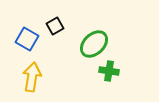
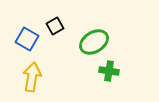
green ellipse: moved 2 px up; rotated 12 degrees clockwise
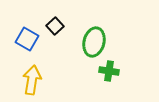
black square: rotated 12 degrees counterclockwise
green ellipse: rotated 44 degrees counterclockwise
yellow arrow: moved 3 px down
